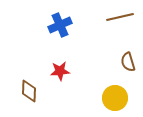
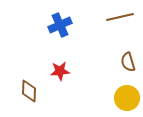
yellow circle: moved 12 px right
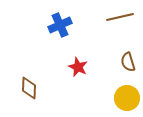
red star: moved 18 px right, 4 px up; rotated 30 degrees clockwise
brown diamond: moved 3 px up
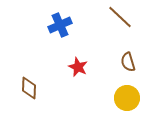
brown line: rotated 56 degrees clockwise
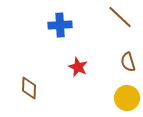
blue cross: rotated 20 degrees clockwise
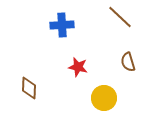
blue cross: moved 2 px right
red star: rotated 12 degrees counterclockwise
yellow circle: moved 23 px left
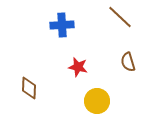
yellow circle: moved 7 px left, 3 px down
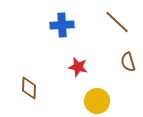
brown line: moved 3 px left, 5 px down
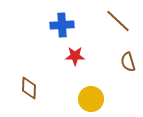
brown line: moved 1 px right, 1 px up
red star: moved 3 px left, 11 px up; rotated 12 degrees counterclockwise
yellow circle: moved 6 px left, 2 px up
